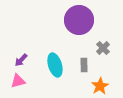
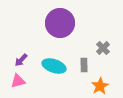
purple circle: moved 19 px left, 3 px down
cyan ellipse: moved 1 px left, 1 px down; rotated 55 degrees counterclockwise
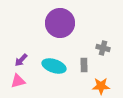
gray cross: rotated 32 degrees counterclockwise
orange star: moved 1 px right; rotated 30 degrees clockwise
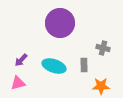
pink triangle: moved 2 px down
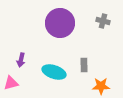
gray cross: moved 27 px up
purple arrow: rotated 32 degrees counterclockwise
cyan ellipse: moved 6 px down
pink triangle: moved 7 px left
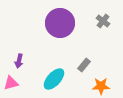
gray cross: rotated 24 degrees clockwise
purple arrow: moved 2 px left, 1 px down
gray rectangle: rotated 40 degrees clockwise
cyan ellipse: moved 7 px down; rotated 65 degrees counterclockwise
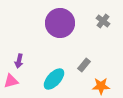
pink triangle: moved 2 px up
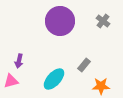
purple circle: moved 2 px up
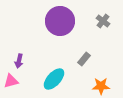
gray rectangle: moved 6 px up
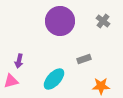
gray rectangle: rotated 32 degrees clockwise
